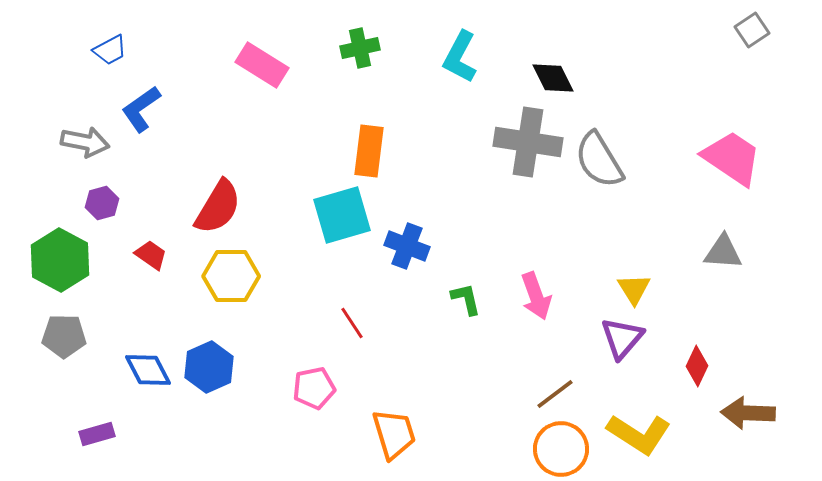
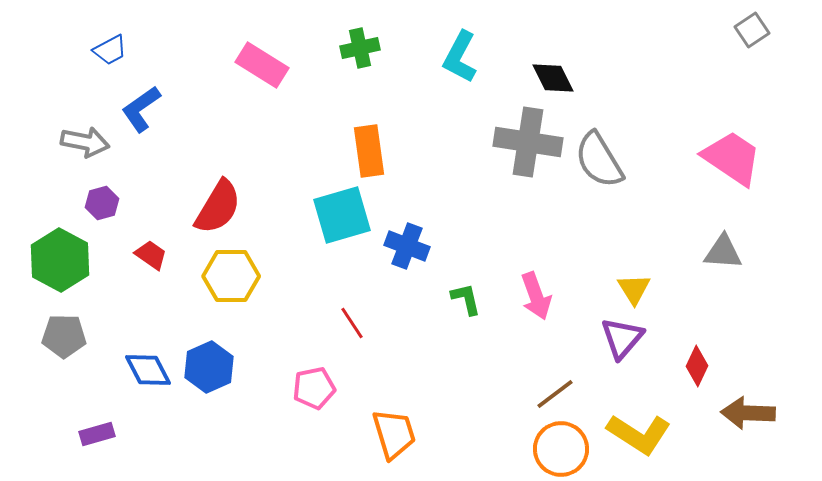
orange rectangle: rotated 15 degrees counterclockwise
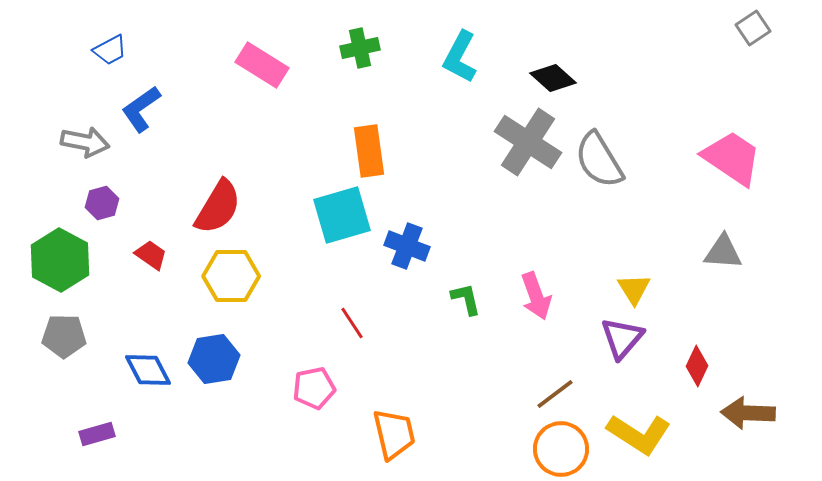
gray square: moved 1 px right, 2 px up
black diamond: rotated 21 degrees counterclockwise
gray cross: rotated 24 degrees clockwise
blue hexagon: moved 5 px right, 8 px up; rotated 15 degrees clockwise
orange trapezoid: rotated 4 degrees clockwise
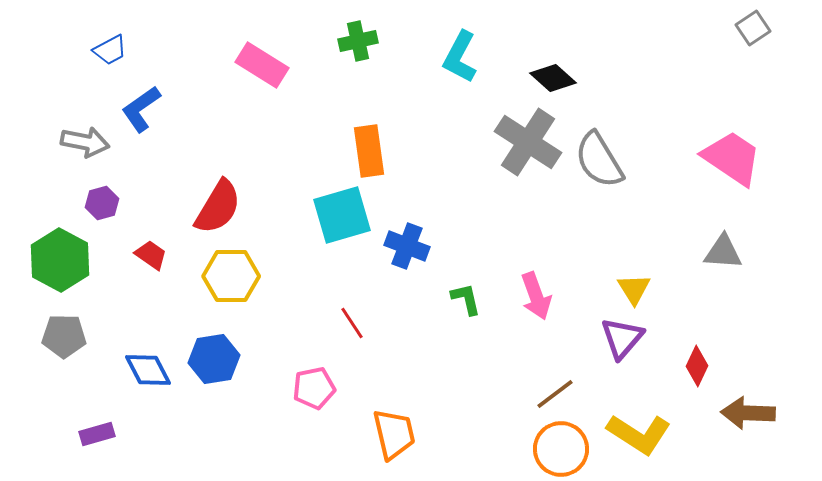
green cross: moved 2 px left, 7 px up
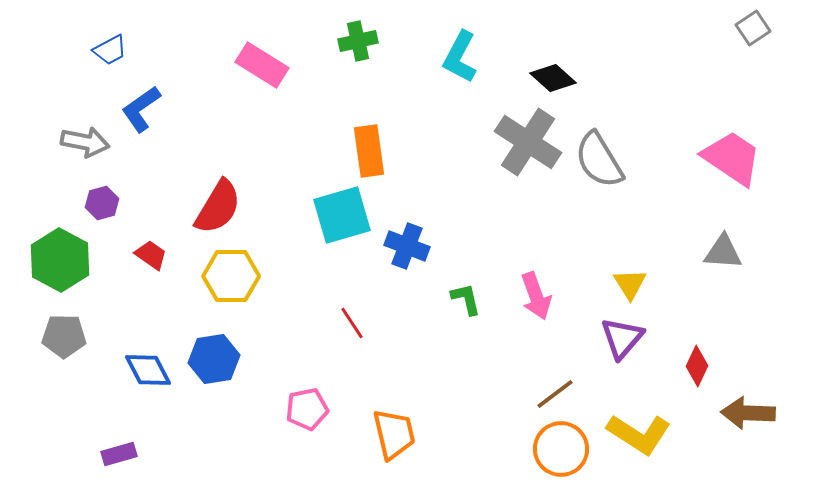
yellow triangle: moved 4 px left, 5 px up
pink pentagon: moved 7 px left, 21 px down
purple rectangle: moved 22 px right, 20 px down
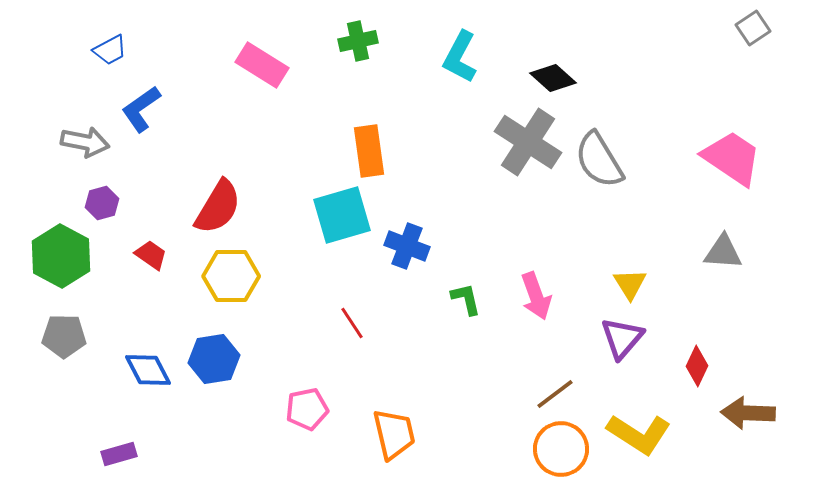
green hexagon: moved 1 px right, 4 px up
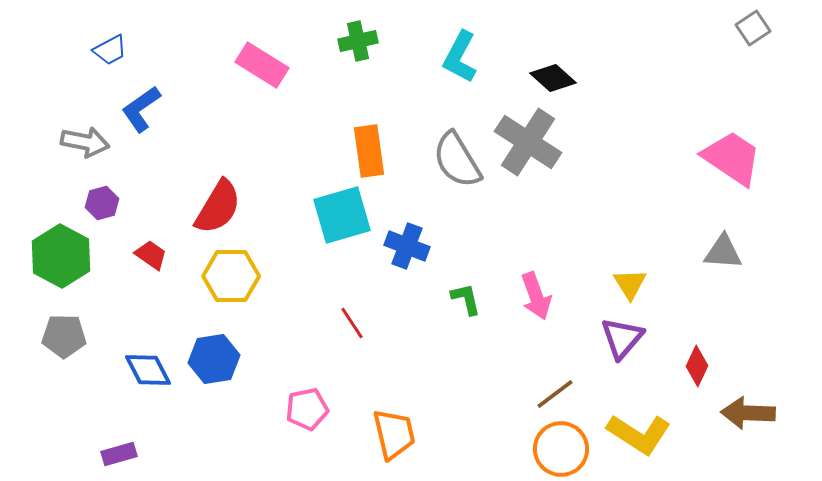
gray semicircle: moved 142 px left
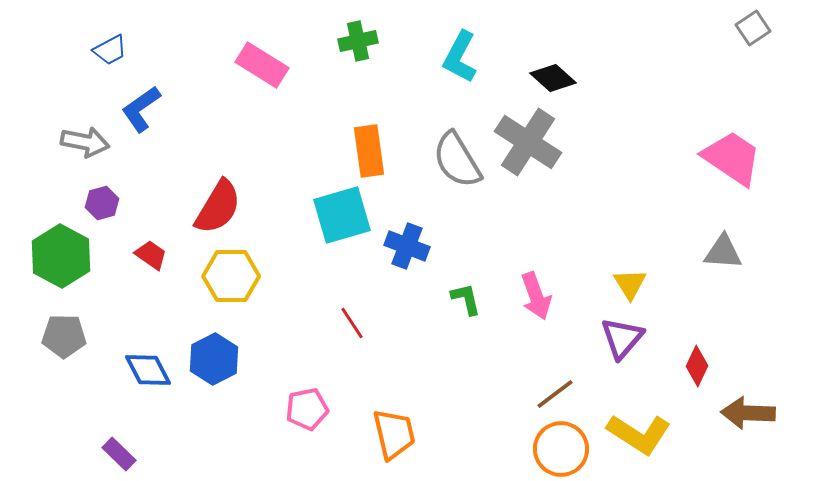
blue hexagon: rotated 18 degrees counterclockwise
purple rectangle: rotated 60 degrees clockwise
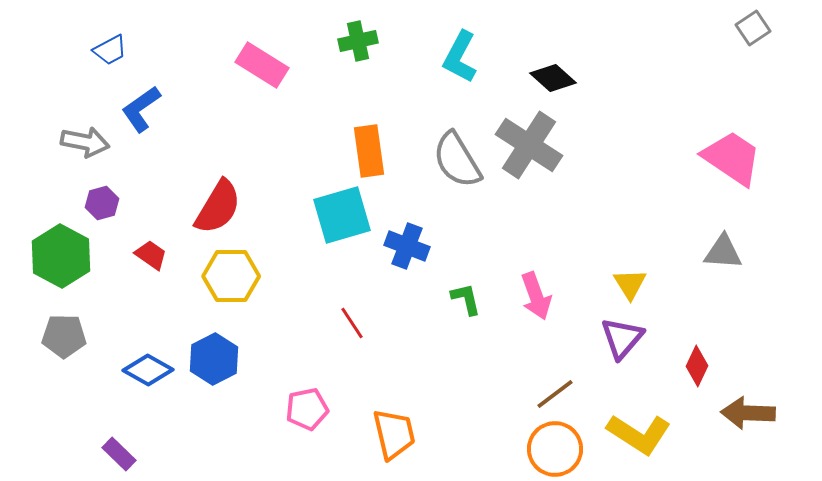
gray cross: moved 1 px right, 3 px down
blue diamond: rotated 33 degrees counterclockwise
orange circle: moved 6 px left
